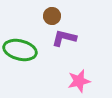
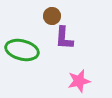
purple L-shape: rotated 100 degrees counterclockwise
green ellipse: moved 2 px right
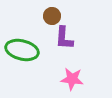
pink star: moved 7 px left, 2 px up; rotated 20 degrees clockwise
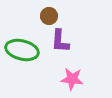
brown circle: moved 3 px left
purple L-shape: moved 4 px left, 3 px down
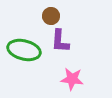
brown circle: moved 2 px right
green ellipse: moved 2 px right
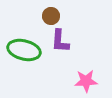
pink star: moved 14 px right, 2 px down; rotated 10 degrees counterclockwise
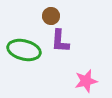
pink star: rotated 10 degrees counterclockwise
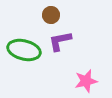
brown circle: moved 1 px up
purple L-shape: rotated 75 degrees clockwise
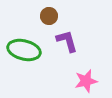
brown circle: moved 2 px left, 1 px down
purple L-shape: moved 7 px right; rotated 85 degrees clockwise
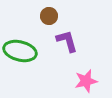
green ellipse: moved 4 px left, 1 px down
